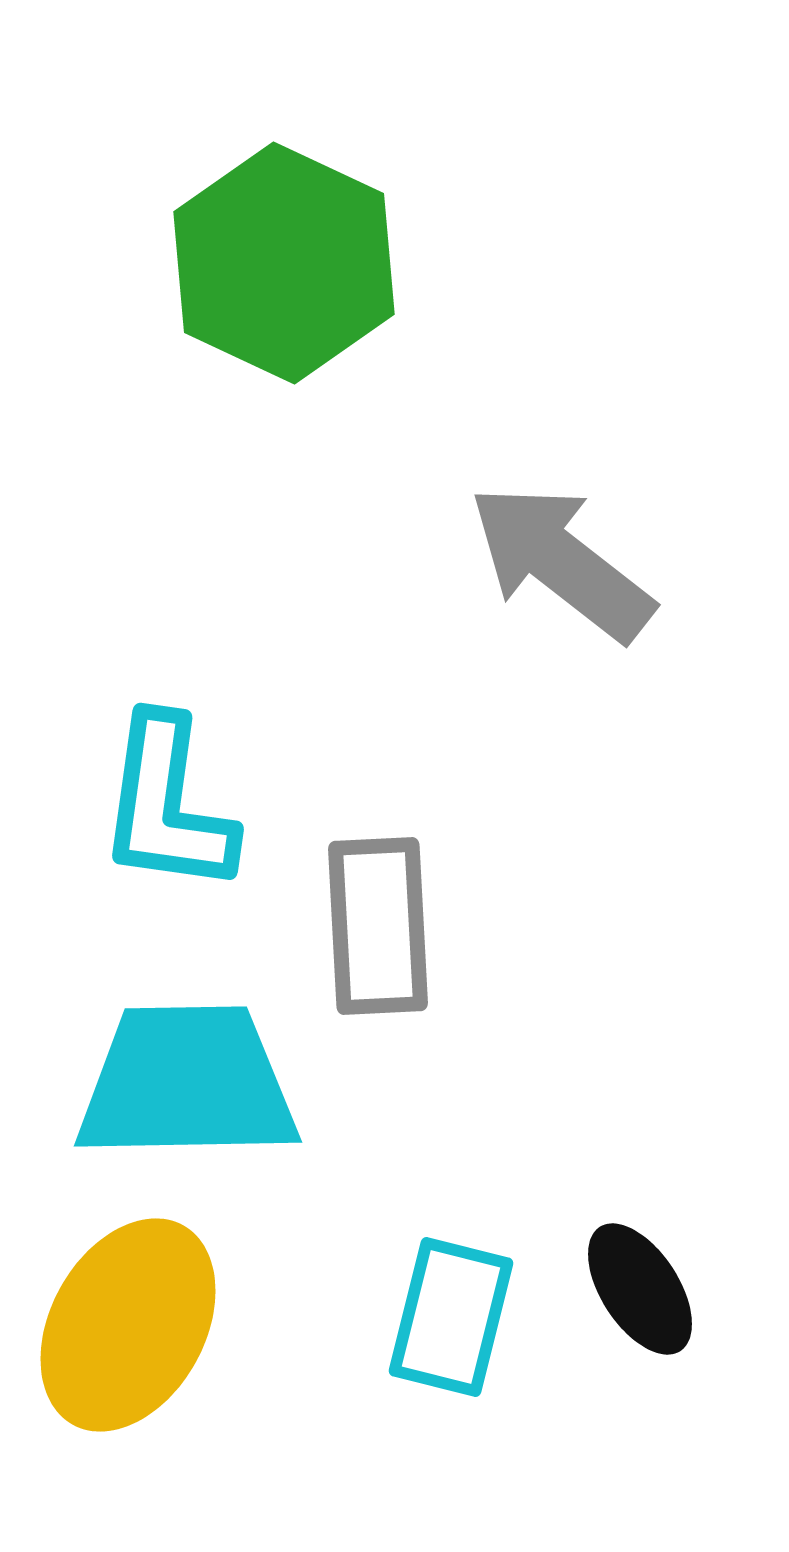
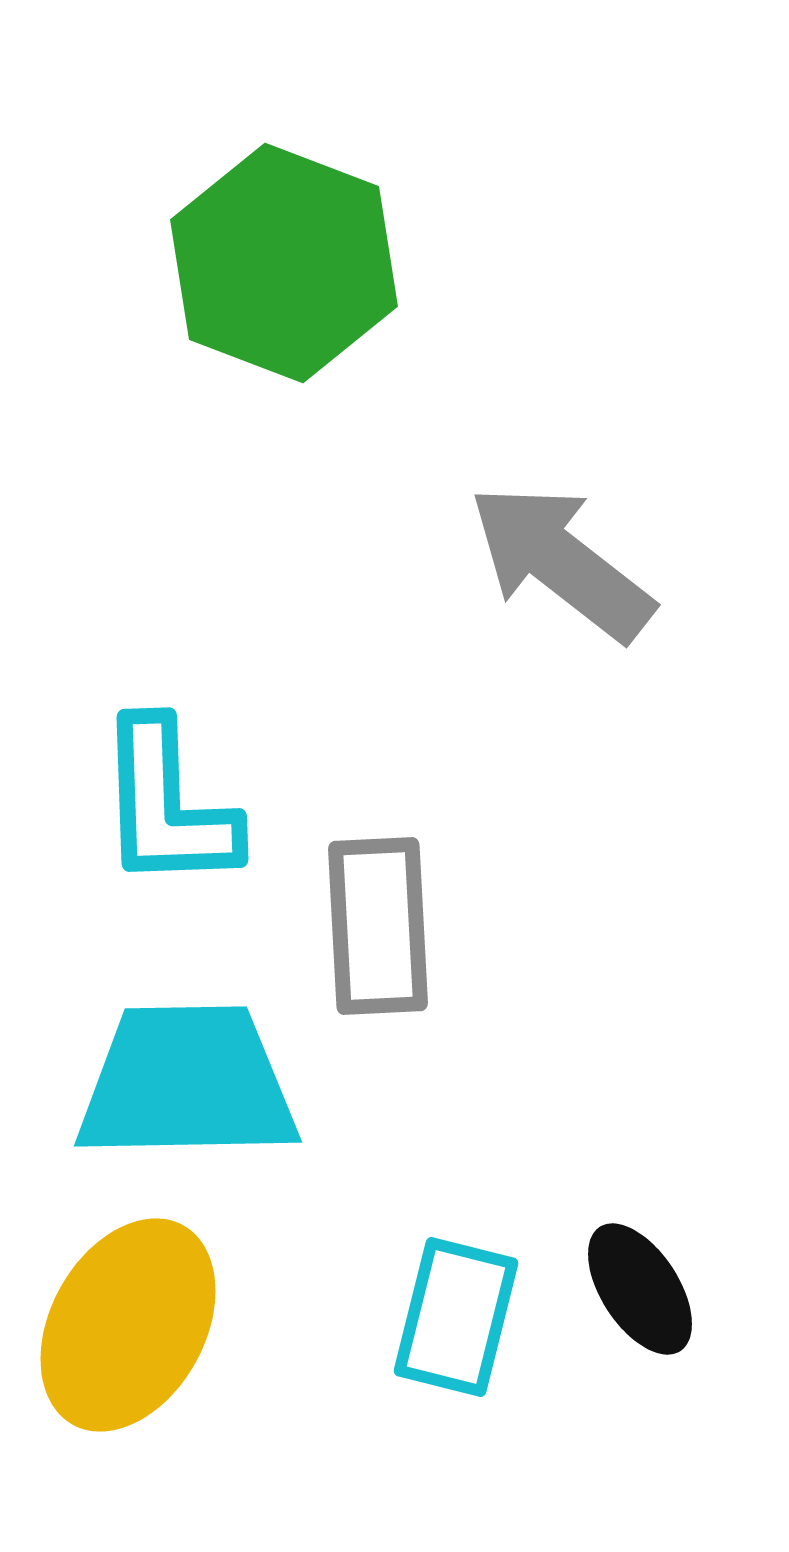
green hexagon: rotated 4 degrees counterclockwise
cyan L-shape: rotated 10 degrees counterclockwise
cyan rectangle: moved 5 px right
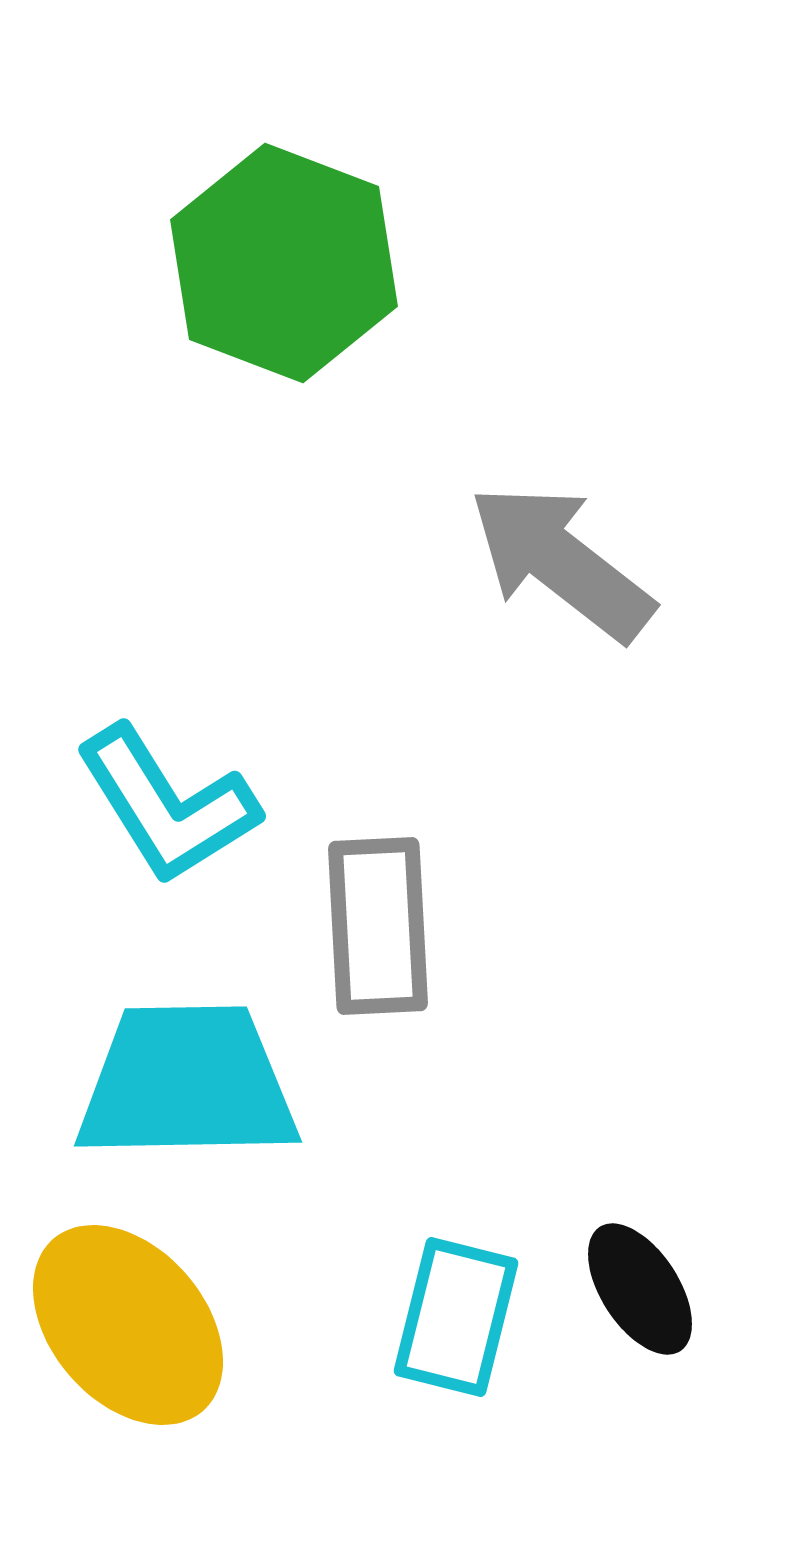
cyan L-shape: rotated 30 degrees counterclockwise
yellow ellipse: rotated 70 degrees counterclockwise
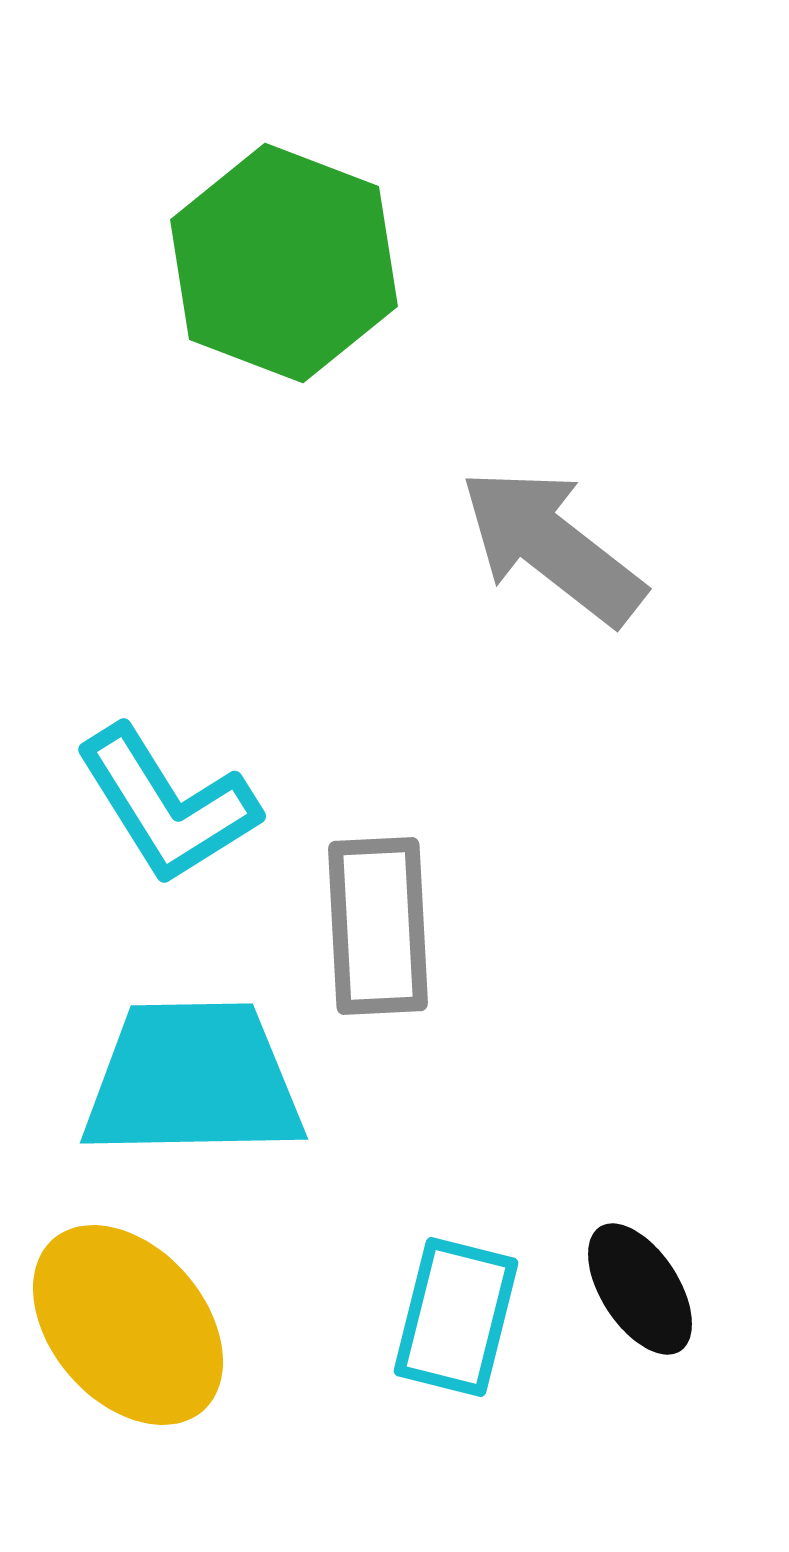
gray arrow: moved 9 px left, 16 px up
cyan trapezoid: moved 6 px right, 3 px up
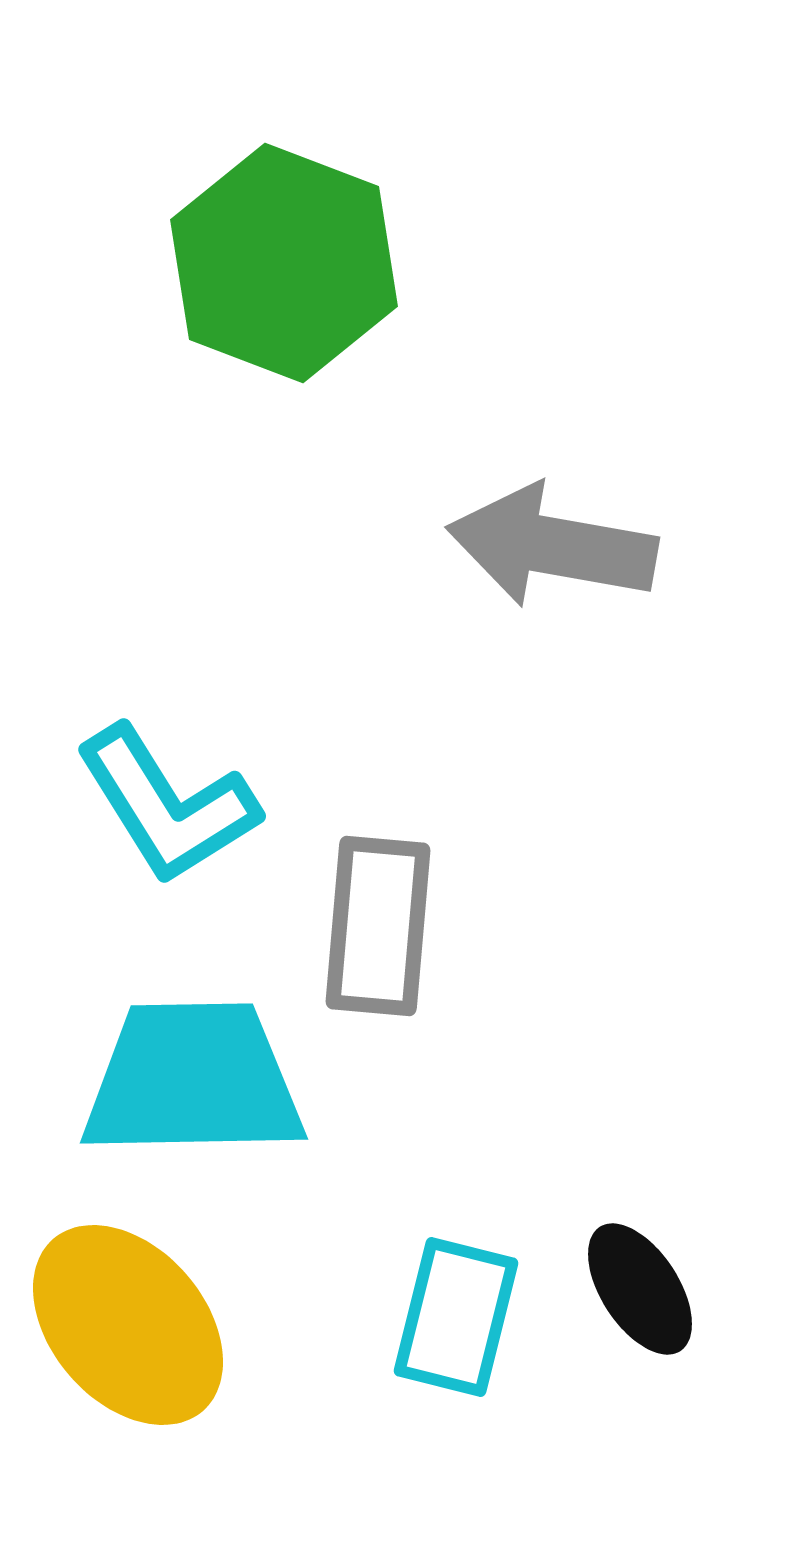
gray arrow: rotated 28 degrees counterclockwise
gray rectangle: rotated 8 degrees clockwise
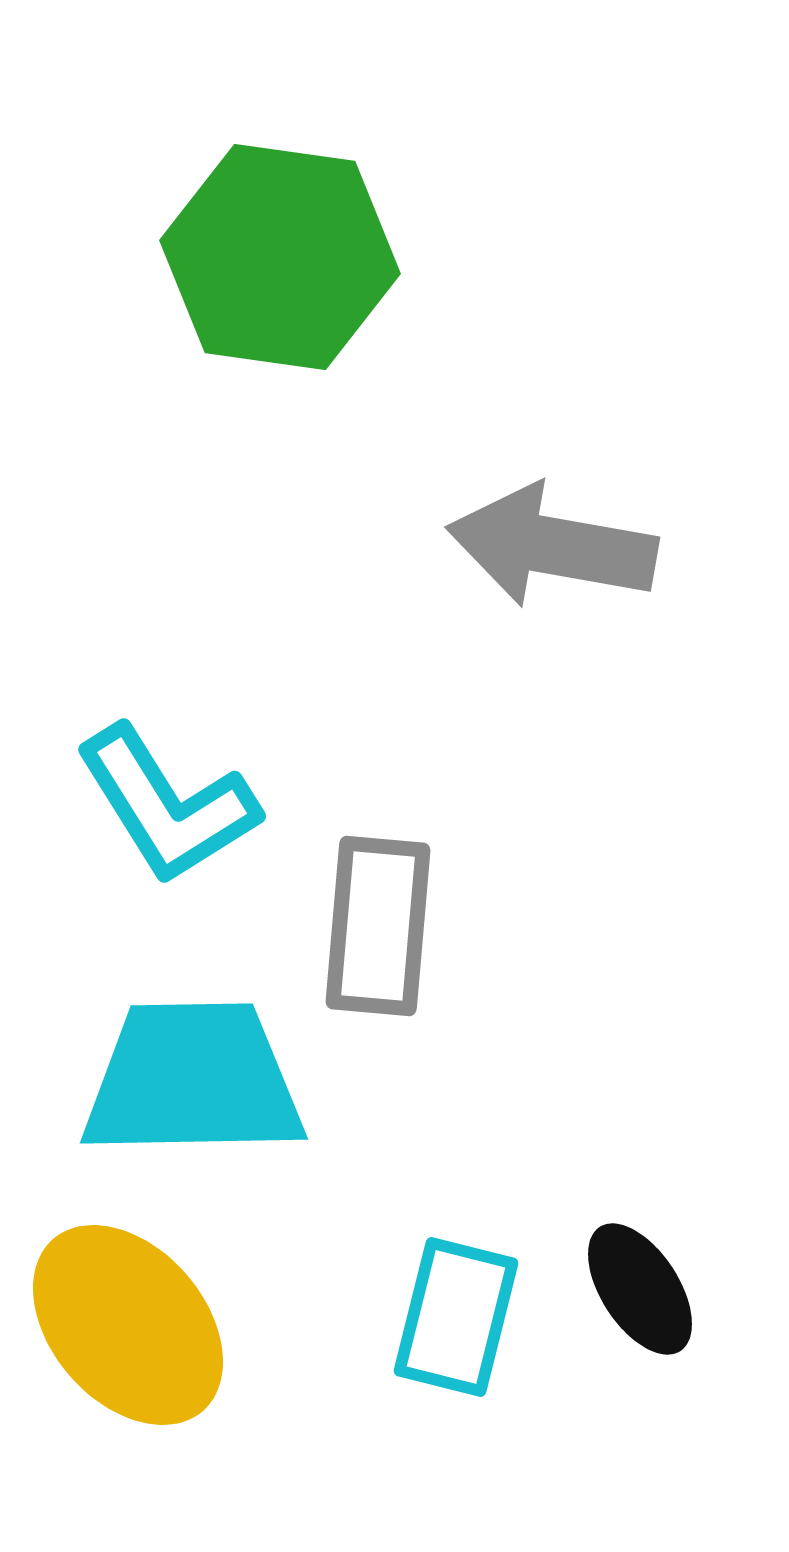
green hexagon: moved 4 px left, 6 px up; rotated 13 degrees counterclockwise
